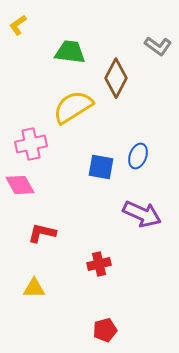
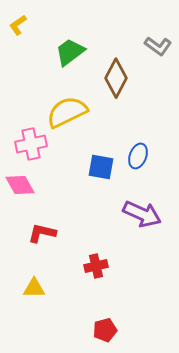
green trapezoid: rotated 44 degrees counterclockwise
yellow semicircle: moved 6 px left, 5 px down; rotated 6 degrees clockwise
red cross: moved 3 px left, 2 px down
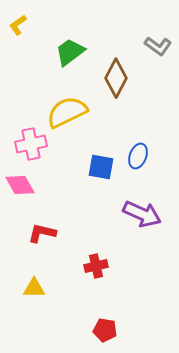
red pentagon: rotated 25 degrees clockwise
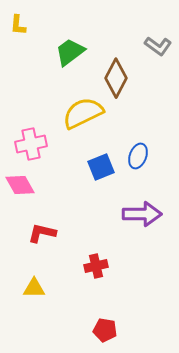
yellow L-shape: rotated 50 degrees counterclockwise
yellow semicircle: moved 16 px right, 1 px down
blue square: rotated 32 degrees counterclockwise
purple arrow: rotated 24 degrees counterclockwise
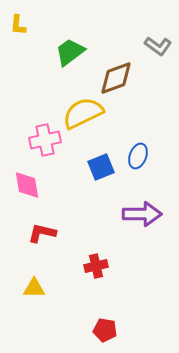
brown diamond: rotated 42 degrees clockwise
pink cross: moved 14 px right, 4 px up
pink diamond: moved 7 px right; rotated 20 degrees clockwise
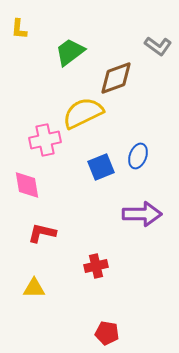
yellow L-shape: moved 1 px right, 4 px down
red pentagon: moved 2 px right, 3 px down
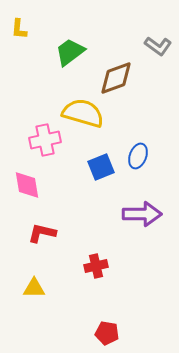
yellow semicircle: rotated 42 degrees clockwise
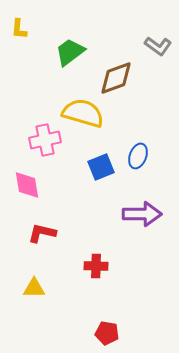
red cross: rotated 15 degrees clockwise
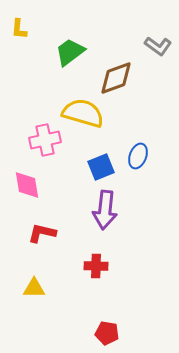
purple arrow: moved 37 px left, 4 px up; rotated 96 degrees clockwise
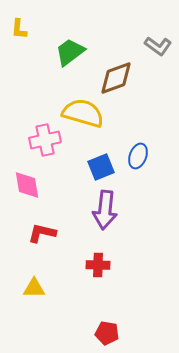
red cross: moved 2 px right, 1 px up
